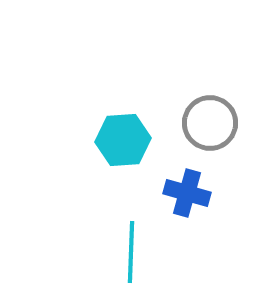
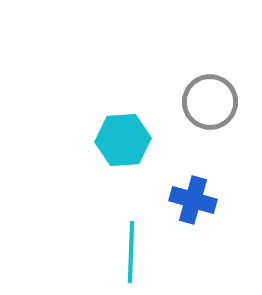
gray circle: moved 21 px up
blue cross: moved 6 px right, 7 px down
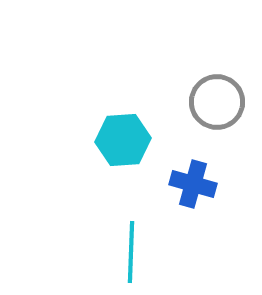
gray circle: moved 7 px right
blue cross: moved 16 px up
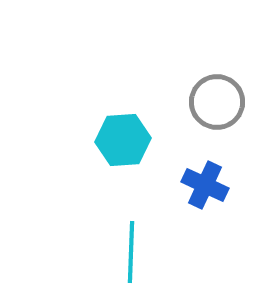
blue cross: moved 12 px right, 1 px down; rotated 9 degrees clockwise
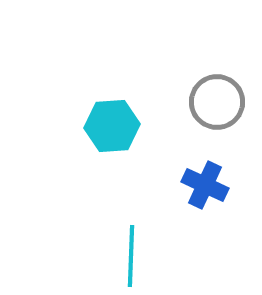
cyan hexagon: moved 11 px left, 14 px up
cyan line: moved 4 px down
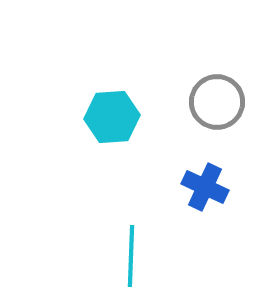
cyan hexagon: moved 9 px up
blue cross: moved 2 px down
